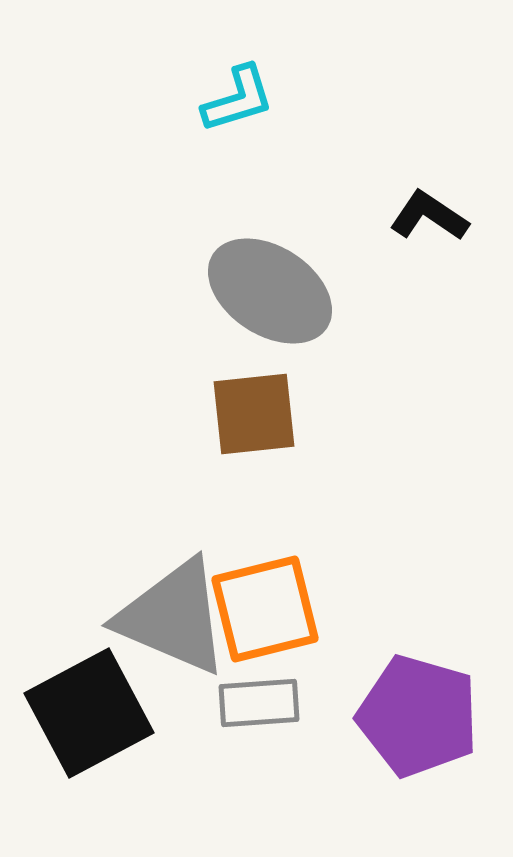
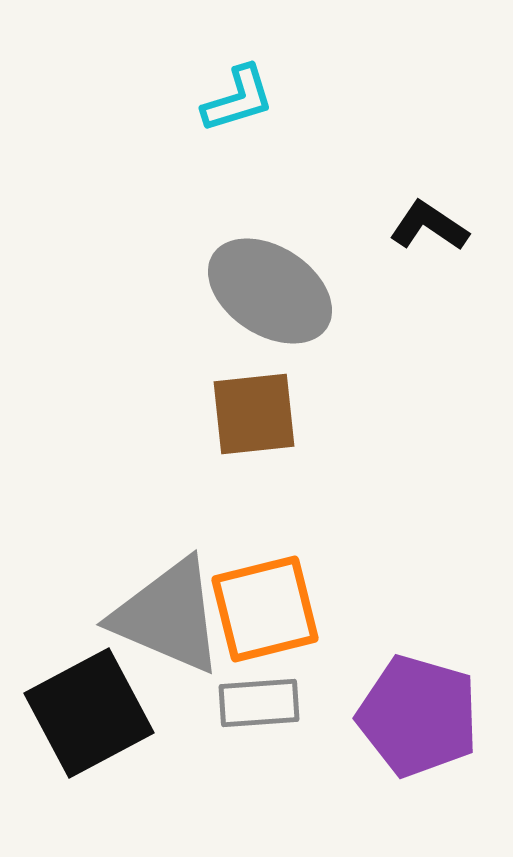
black L-shape: moved 10 px down
gray triangle: moved 5 px left, 1 px up
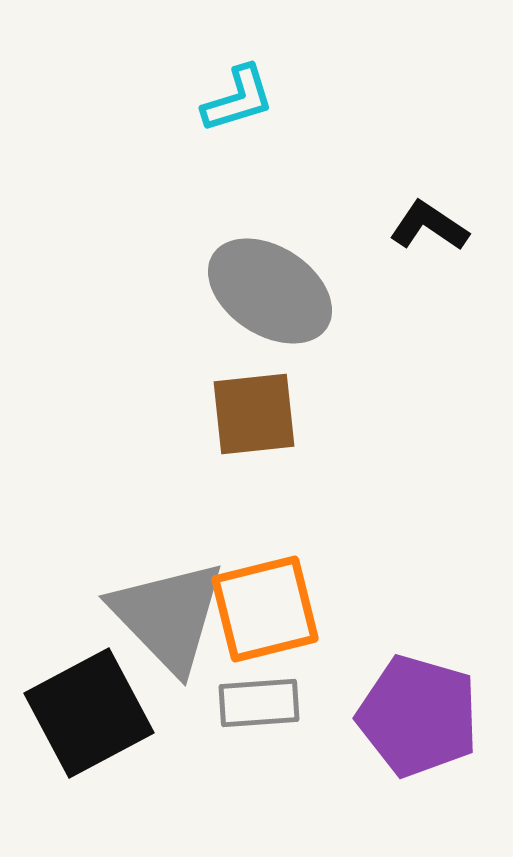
gray triangle: rotated 23 degrees clockwise
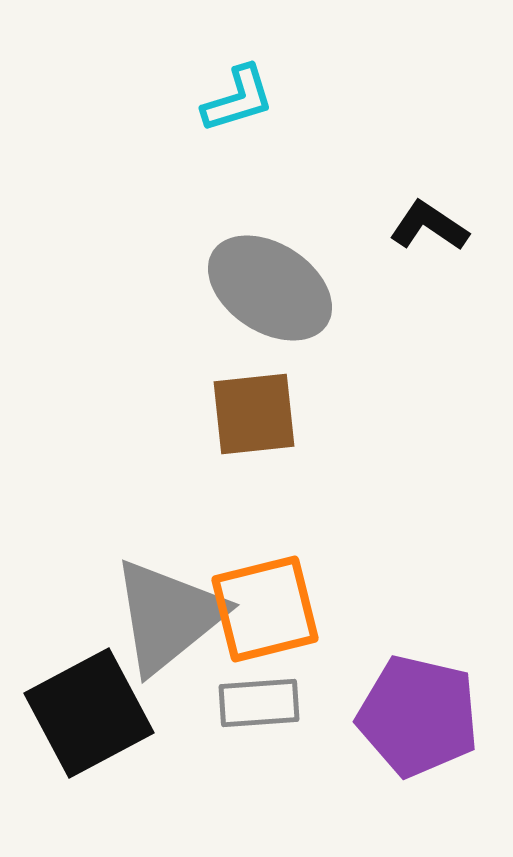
gray ellipse: moved 3 px up
gray triangle: rotated 35 degrees clockwise
purple pentagon: rotated 3 degrees counterclockwise
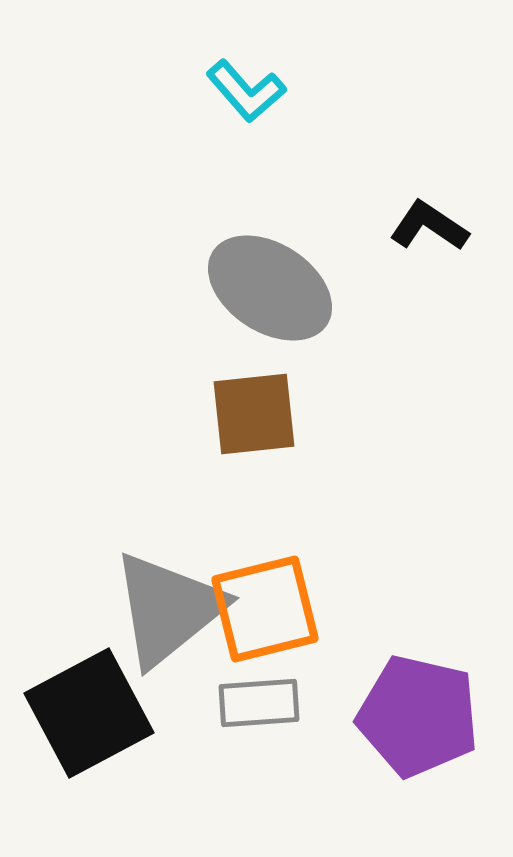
cyan L-shape: moved 8 px right, 8 px up; rotated 66 degrees clockwise
gray triangle: moved 7 px up
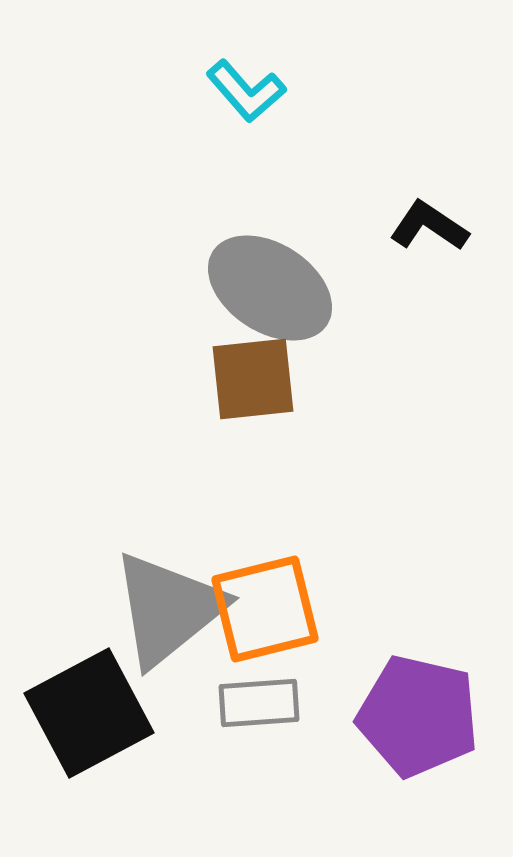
brown square: moved 1 px left, 35 px up
